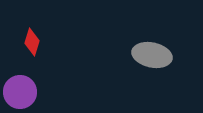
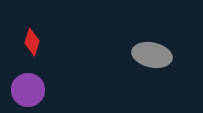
purple circle: moved 8 px right, 2 px up
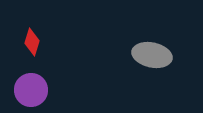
purple circle: moved 3 px right
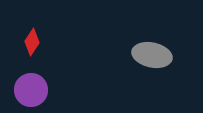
red diamond: rotated 16 degrees clockwise
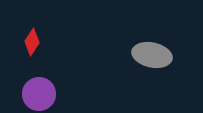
purple circle: moved 8 px right, 4 px down
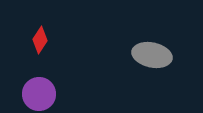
red diamond: moved 8 px right, 2 px up
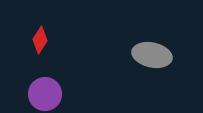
purple circle: moved 6 px right
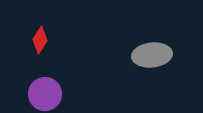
gray ellipse: rotated 18 degrees counterclockwise
